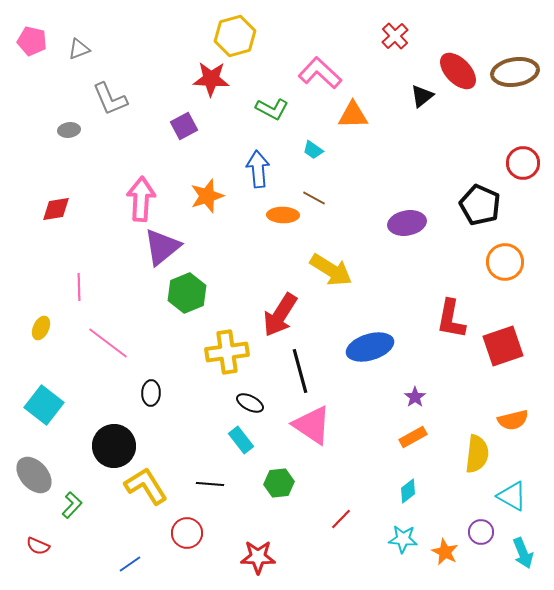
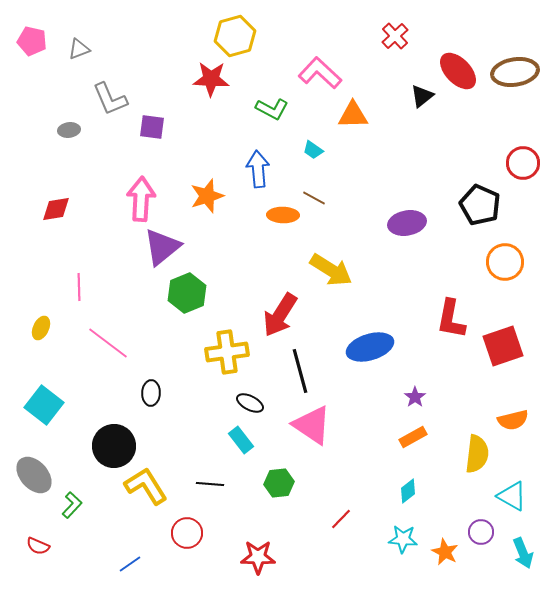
purple square at (184, 126): moved 32 px left, 1 px down; rotated 36 degrees clockwise
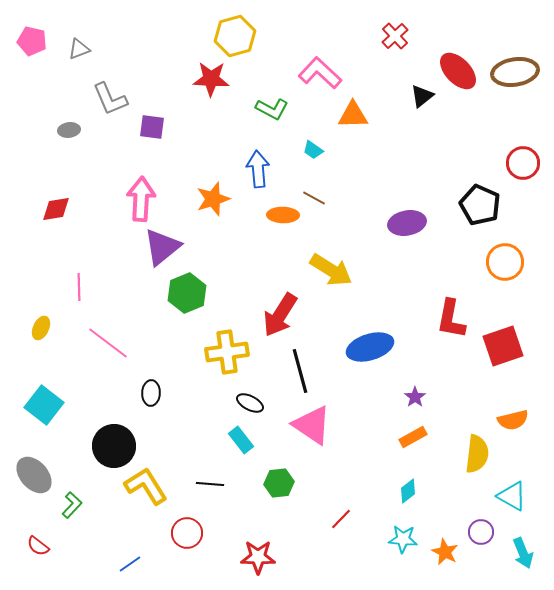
orange star at (207, 196): moved 6 px right, 3 px down
red semicircle at (38, 546): rotated 15 degrees clockwise
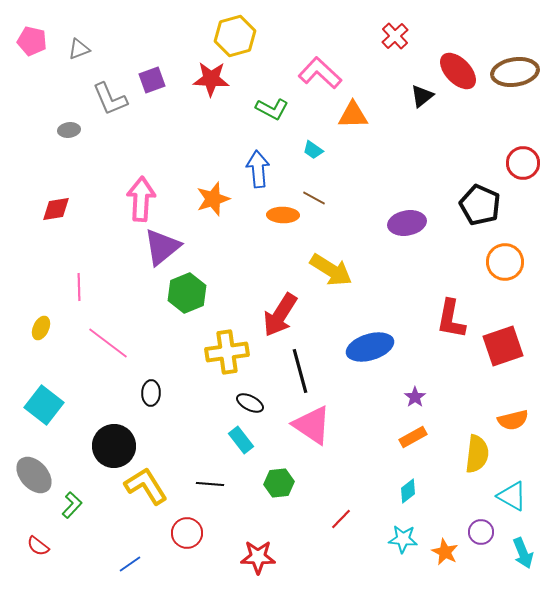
purple square at (152, 127): moved 47 px up; rotated 28 degrees counterclockwise
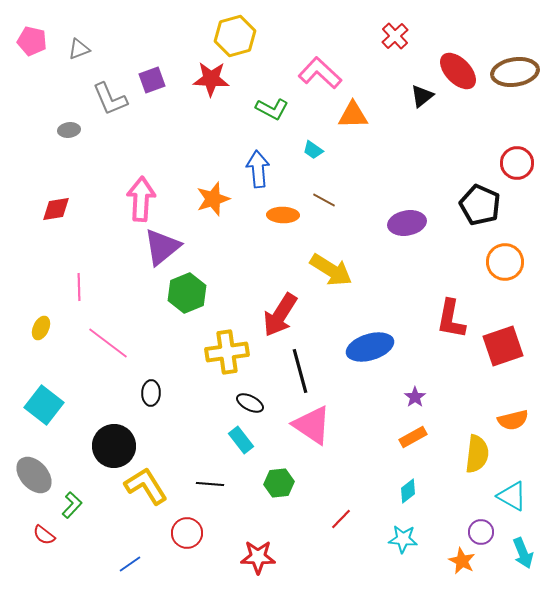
red circle at (523, 163): moved 6 px left
brown line at (314, 198): moved 10 px right, 2 px down
red semicircle at (38, 546): moved 6 px right, 11 px up
orange star at (445, 552): moved 17 px right, 9 px down
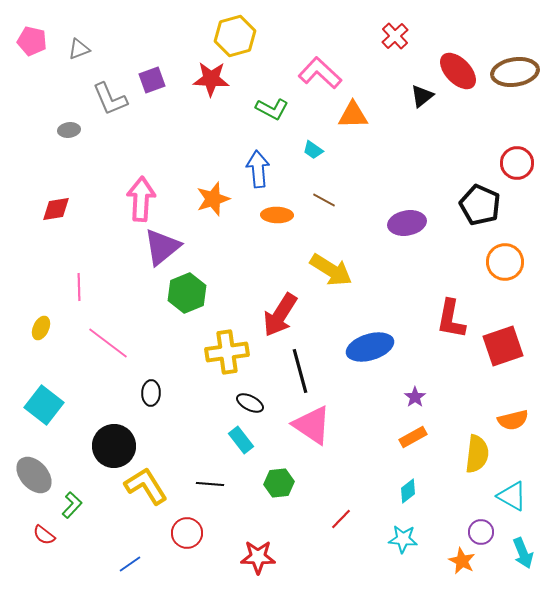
orange ellipse at (283, 215): moved 6 px left
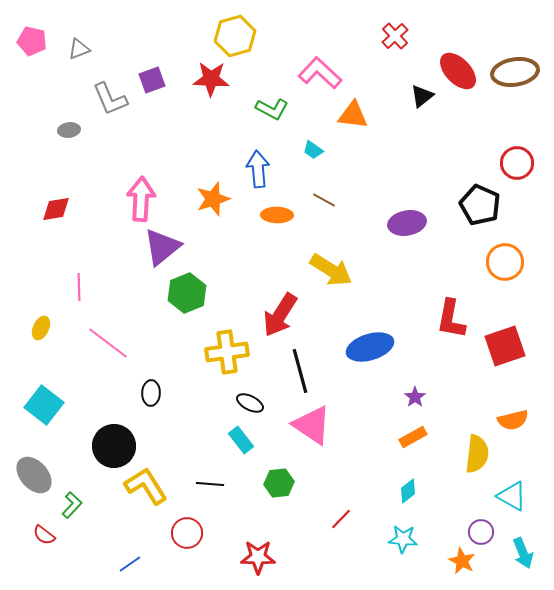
orange triangle at (353, 115): rotated 8 degrees clockwise
red square at (503, 346): moved 2 px right
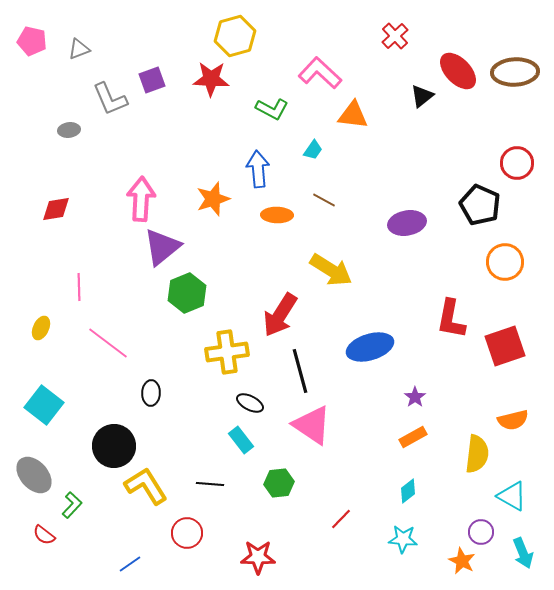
brown ellipse at (515, 72): rotated 6 degrees clockwise
cyan trapezoid at (313, 150): rotated 90 degrees counterclockwise
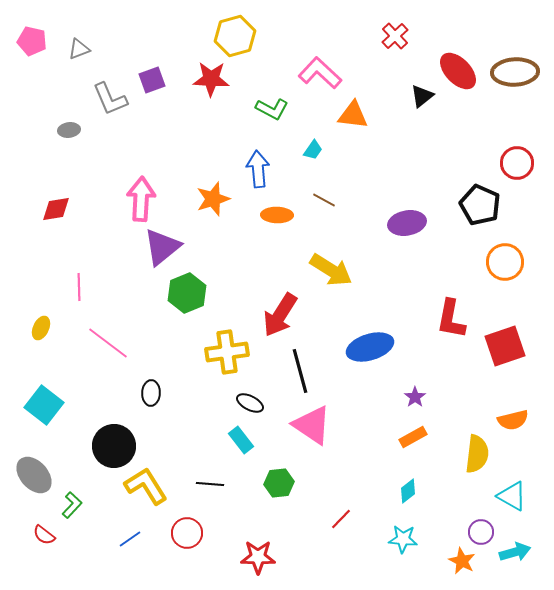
cyan arrow at (523, 553): moved 8 px left, 1 px up; rotated 84 degrees counterclockwise
blue line at (130, 564): moved 25 px up
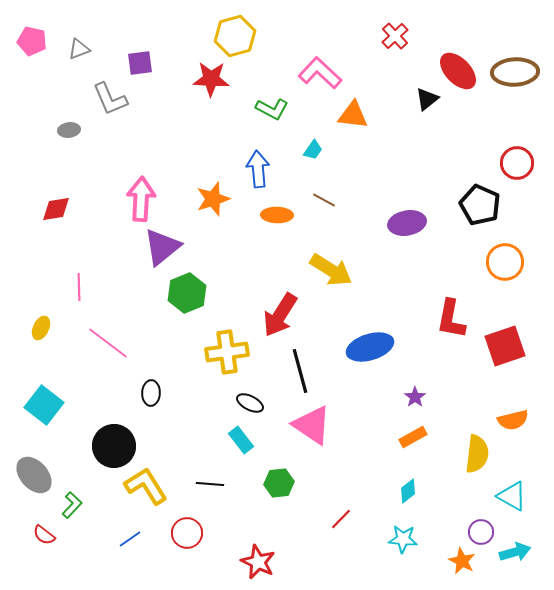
purple square at (152, 80): moved 12 px left, 17 px up; rotated 12 degrees clockwise
black triangle at (422, 96): moved 5 px right, 3 px down
red star at (258, 557): moved 5 px down; rotated 24 degrees clockwise
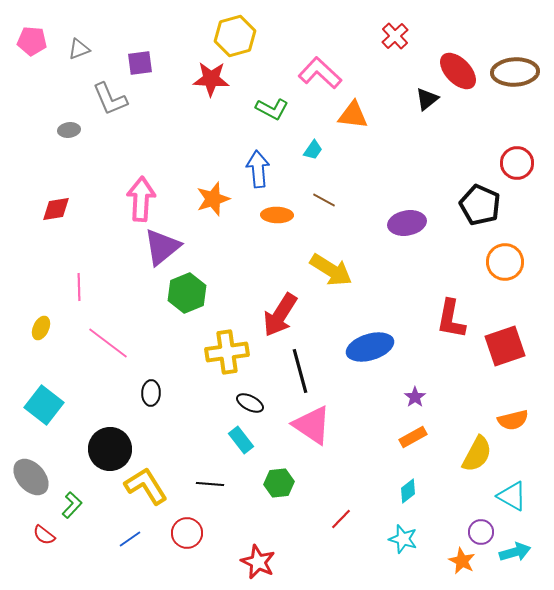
pink pentagon at (32, 41): rotated 8 degrees counterclockwise
black circle at (114, 446): moved 4 px left, 3 px down
yellow semicircle at (477, 454): rotated 21 degrees clockwise
gray ellipse at (34, 475): moved 3 px left, 2 px down
cyan star at (403, 539): rotated 12 degrees clockwise
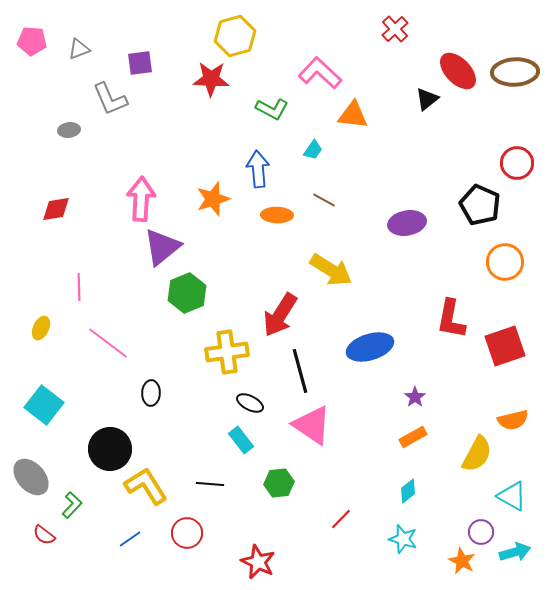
red cross at (395, 36): moved 7 px up
